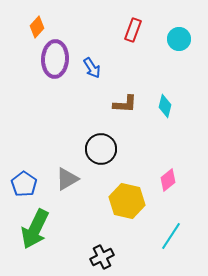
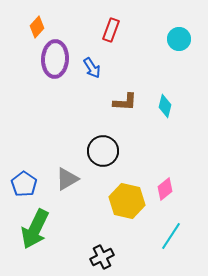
red rectangle: moved 22 px left
brown L-shape: moved 2 px up
black circle: moved 2 px right, 2 px down
pink diamond: moved 3 px left, 9 px down
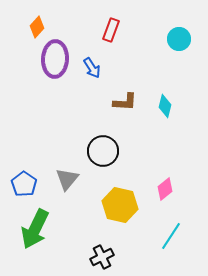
gray triangle: rotated 20 degrees counterclockwise
yellow hexagon: moved 7 px left, 4 px down
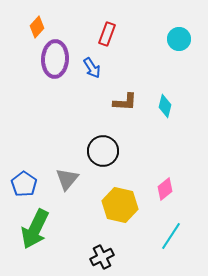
red rectangle: moved 4 px left, 4 px down
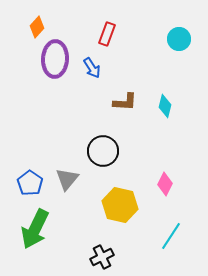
blue pentagon: moved 6 px right, 1 px up
pink diamond: moved 5 px up; rotated 25 degrees counterclockwise
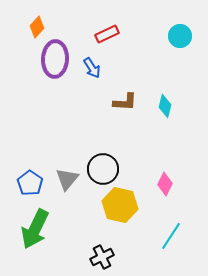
red rectangle: rotated 45 degrees clockwise
cyan circle: moved 1 px right, 3 px up
black circle: moved 18 px down
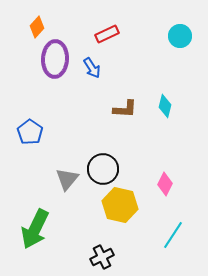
brown L-shape: moved 7 px down
blue pentagon: moved 51 px up
cyan line: moved 2 px right, 1 px up
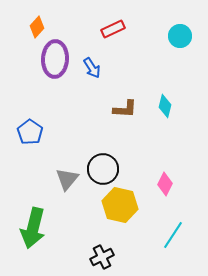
red rectangle: moved 6 px right, 5 px up
green arrow: moved 2 px left, 1 px up; rotated 12 degrees counterclockwise
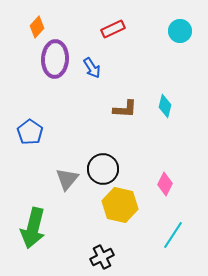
cyan circle: moved 5 px up
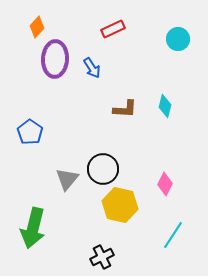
cyan circle: moved 2 px left, 8 px down
